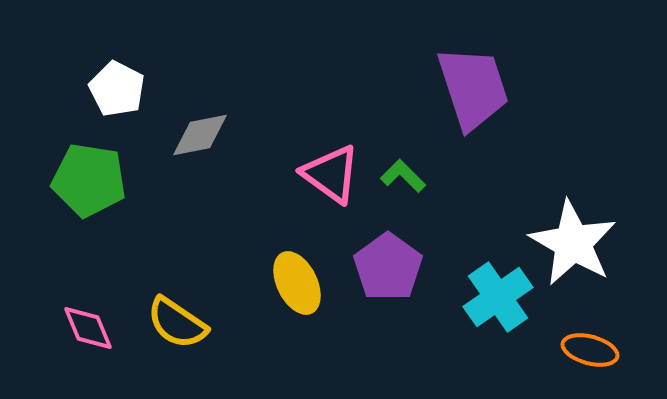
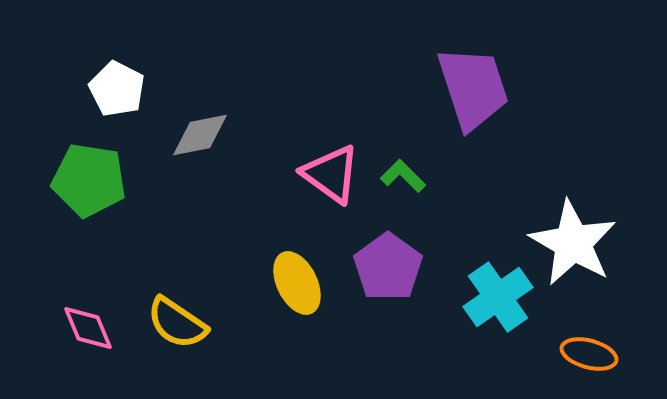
orange ellipse: moved 1 px left, 4 px down
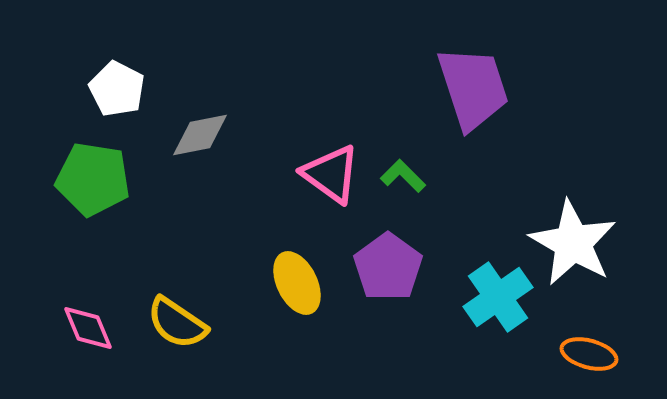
green pentagon: moved 4 px right, 1 px up
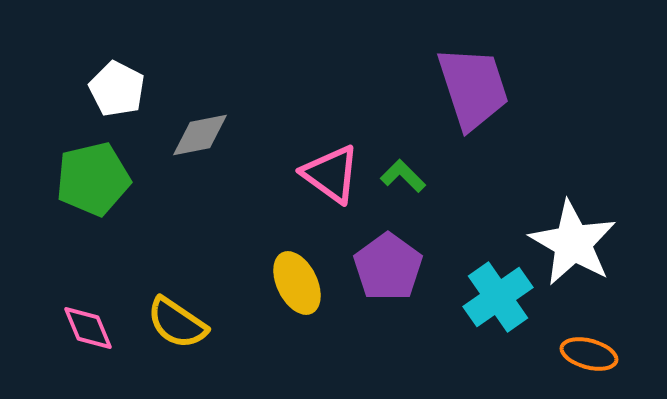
green pentagon: rotated 22 degrees counterclockwise
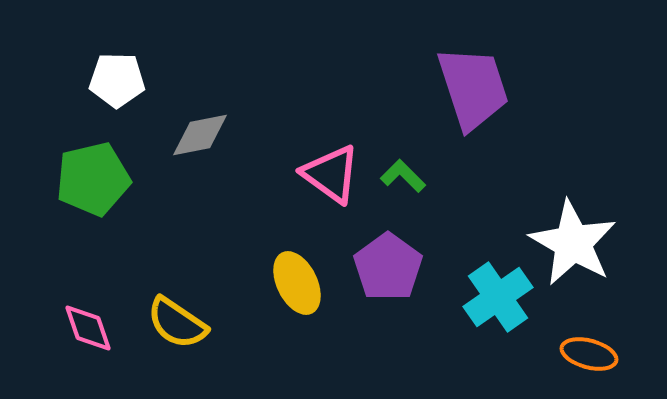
white pentagon: moved 9 px up; rotated 26 degrees counterclockwise
pink diamond: rotated 4 degrees clockwise
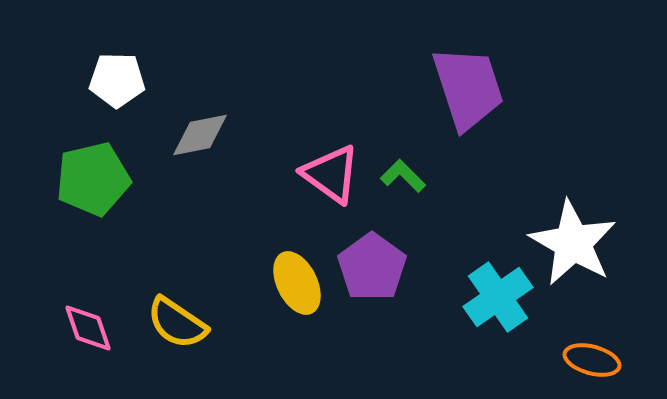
purple trapezoid: moved 5 px left
purple pentagon: moved 16 px left
orange ellipse: moved 3 px right, 6 px down
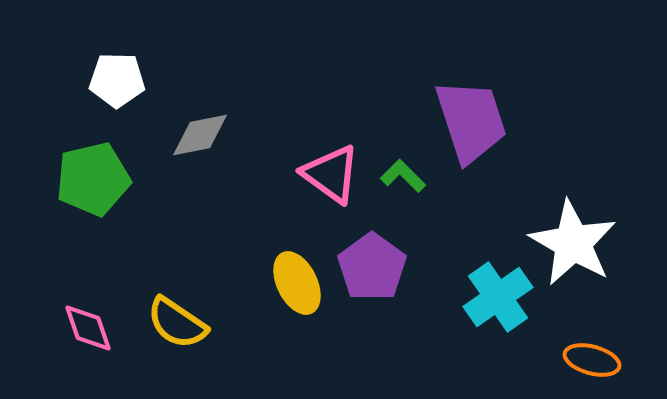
purple trapezoid: moved 3 px right, 33 px down
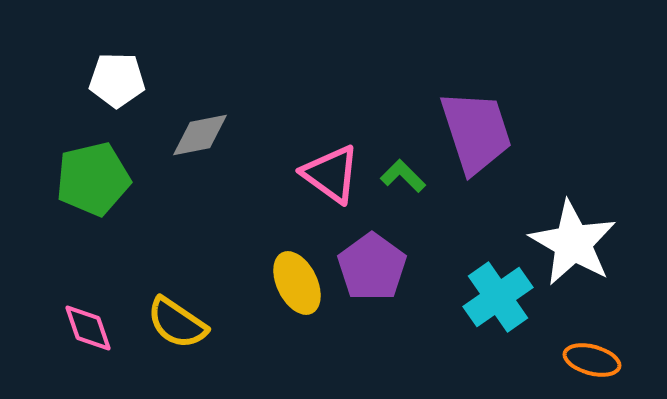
purple trapezoid: moved 5 px right, 11 px down
